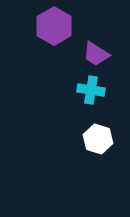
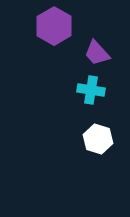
purple trapezoid: moved 1 px right, 1 px up; rotated 16 degrees clockwise
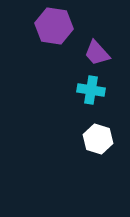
purple hexagon: rotated 21 degrees counterclockwise
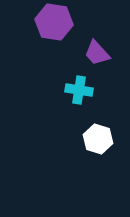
purple hexagon: moved 4 px up
cyan cross: moved 12 px left
